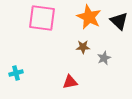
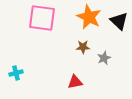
red triangle: moved 5 px right
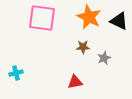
black triangle: rotated 18 degrees counterclockwise
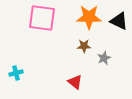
orange star: rotated 25 degrees counterclockwise
brown star: moved 1 px right, 1 px up
red triangle: rotated 49 degrees clockwise
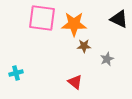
orange star: moved 15 px left, 7 px down
black triangle: moved 2 px up
gray star: moved 3 px right, 1 px down
